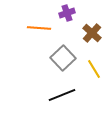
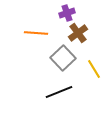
orange line: moved 3 px left, 5 px down
brown cross: moved 14 px left; rotated 12 degrees clockwise
black line: moved 3 px left, 3 px up
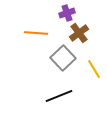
brown cross: moved 1 px right
black line: moved 4 px down
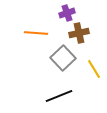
brown cross: rotated 24 degrees clockwise
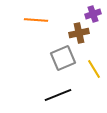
purple cross: moved 26 px right, 1 px down
orange line: moved 13 px up
gray square: rotated 20 degrees clockwise
black line: moved 1 px left, 1 px up
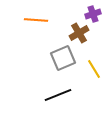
brown cross: rotated 18 degrees counterclockwise
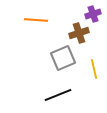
brown cross: rotated 12 degrees clockwise
yellow line: rotated 18 degrees clockwise
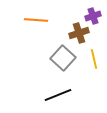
purple cross: moved 2 px down
gray square: rotated 25 degrees counterclockwise
yellow line: moved 10 px up
